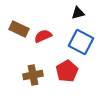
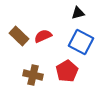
brown rectangle: moved 7 px down; rotated 18 degrees clockwise
brown cross: rotated 24 degrees clockwise
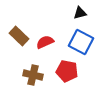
black triangle: moved 2 px right
red semicircle: moved 2 px right, 6 px down
red pentagon: rotated 30 degrees counterclockwise
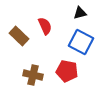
red semicircle: moved 16 px up; rotated 90 degrees clockwise
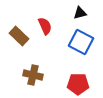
red pentagon: moved 11 px right, 13 px down; rotated 10 degrees counterclockwise
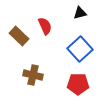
blue square: moved 1 px left, 7 px down; rotated 20 degrees clockwise
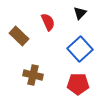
black triangle: rotated 32 degrees counterclockwise
red semicircle: moved 3 px right, 4 px up
